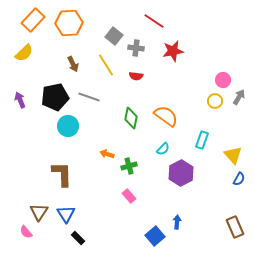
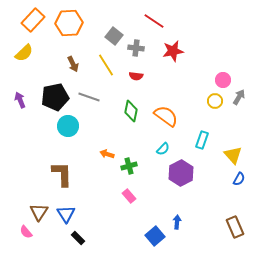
green diamond: moved 7 px up
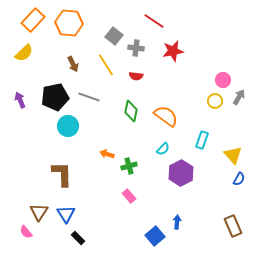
orange hexagon: rotated 8 degrees clockwise
brown rectangle: moved 2 px left, 1 px up
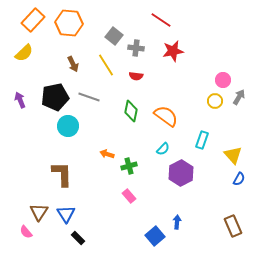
red line: moved 7 px right, 1 px up
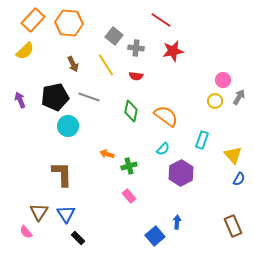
yellow semicircle: moved 1 px right, 2 px up
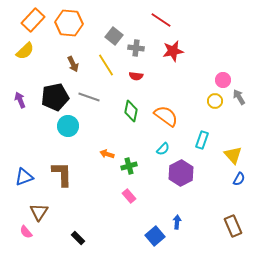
gray arrow: rotated 63 degrees counterclockwise
blue triangle: moved 42 px left, 37 px up; rotated 42 degrees clockwise
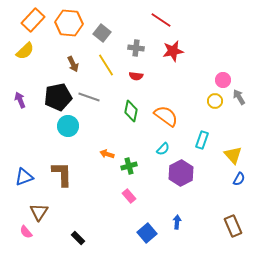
gray square: moved 12 px left, 3 px up
black pentagon: moved 3 px right
blue square: moved 8 px left, 3 px up
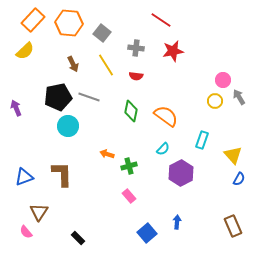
purple arrow: moved 4 px left, 8 px down
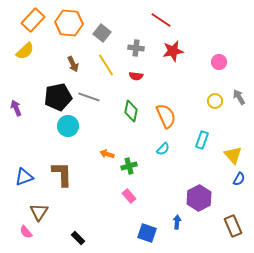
pink circle: moved 4 px left, 18 px up
orange semicircle: rotated 30 degrees clockwise
purple hexagon: moved 18 px right, 25 px down
blue square: rotated 30 degrees counterclockwise
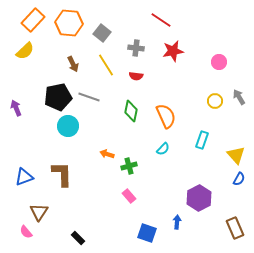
yellow triangle: moved 3 px right
brown rectangle: moved 2 px right, 2 px down
